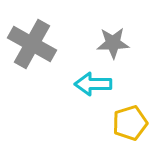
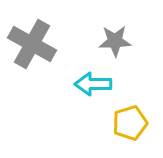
gray star: moved 2 px right, 2 px up
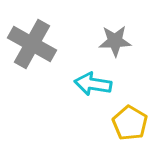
cyan arrow: rotated 9 degrees clockwise
yellow pentagon: rotated 24 degrees counterclockwise
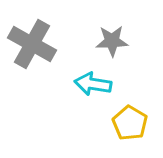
gray star: moved 3 px left
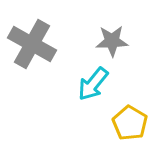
cyan arrow: rotated 60 degrees counterclockwise
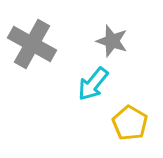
gray star: rotated 20 degrees clockwise
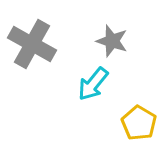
yellow pentagon: moved 9 px right
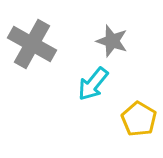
yellow pentagon: moved 4 px up
